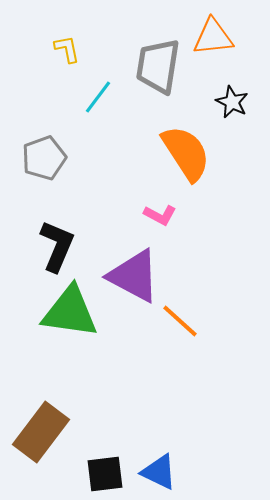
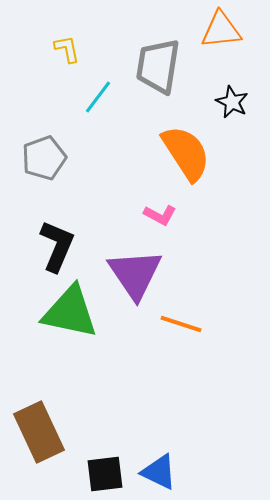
orange triangle: moved 8 px right, 7 px up
purple triangle: moved 1 px right, 2 px up; rotated 28 degrees clockwise
green triangle: rotated 4 degrees clockwise
orange line: moved 1 px right, 3 px down; rotated 24 degrees counterclockwise
brown rectangle: moved 2 px left; rotated 62 degrees counterclockwise
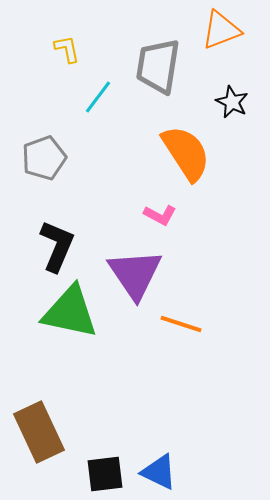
orange triangle: rotated 15 degrees counterclockwise
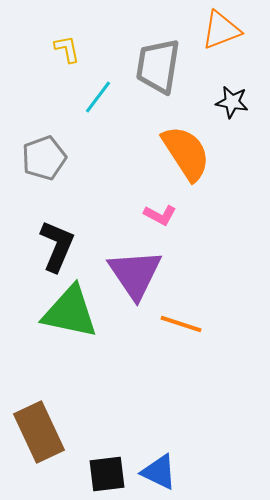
black star: rotated 16 degrees counterclockwise
black square: moved 2 px right
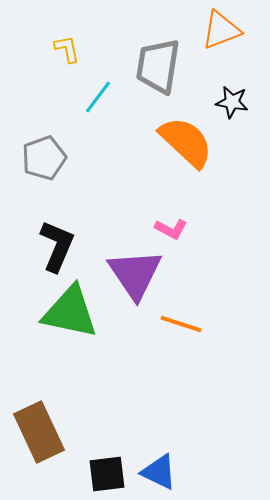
orange semicircle: moved 11 px up; rotated 14 degrees counterclockwise
pink L-shape: moved 11 px right, 14 px down
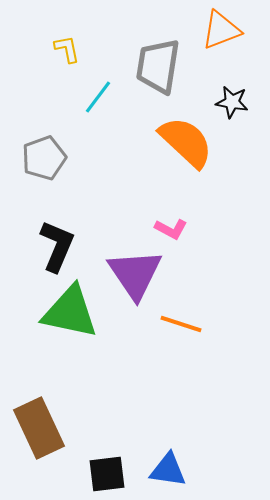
brown rectangle: moved 4 px up
blue triangle: moved 9 px right, 2 px up; rotated 18 degrees counterclockwise
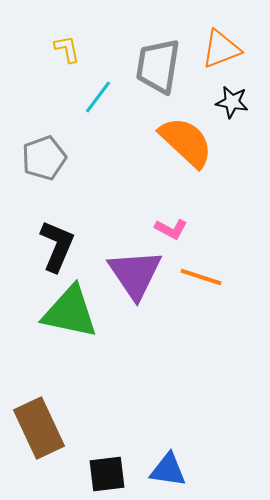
orange triangle: moved 19 px down
orange line: moved 20 px right, 47 px up
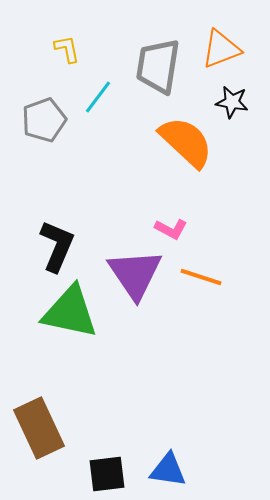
gray pentagon: moved 38 px up
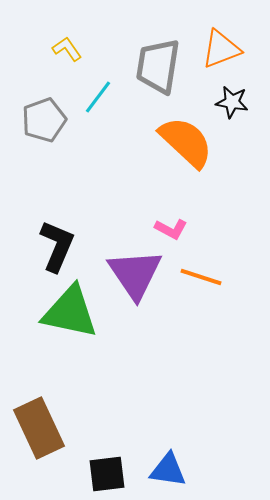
yellow L-shape: rotated 24 degrees counterclockwise
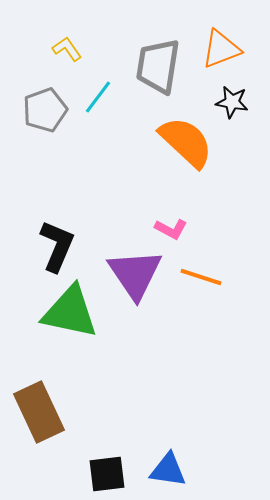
gray pentagon: moved 1 px right, 10 px up
brown rectangle: moved 16 px up
